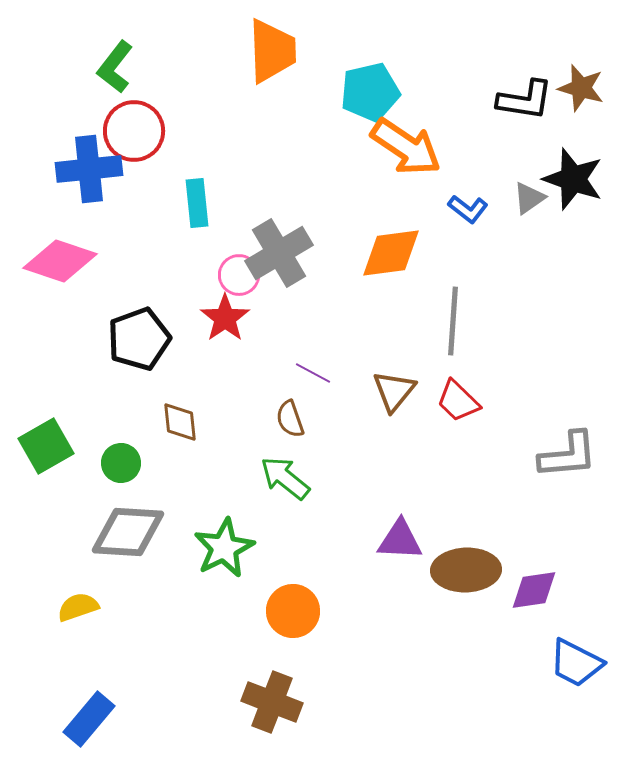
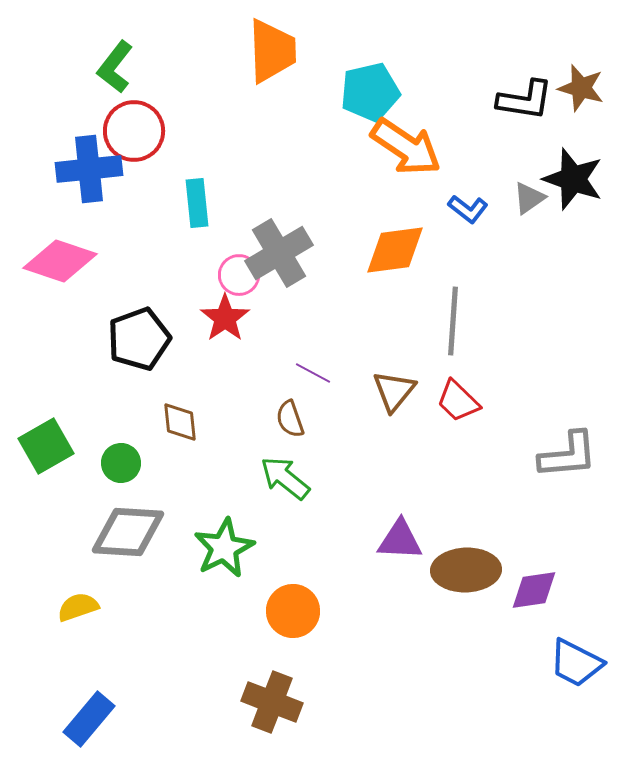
orange diamond: moved 4 px right, 3 px up
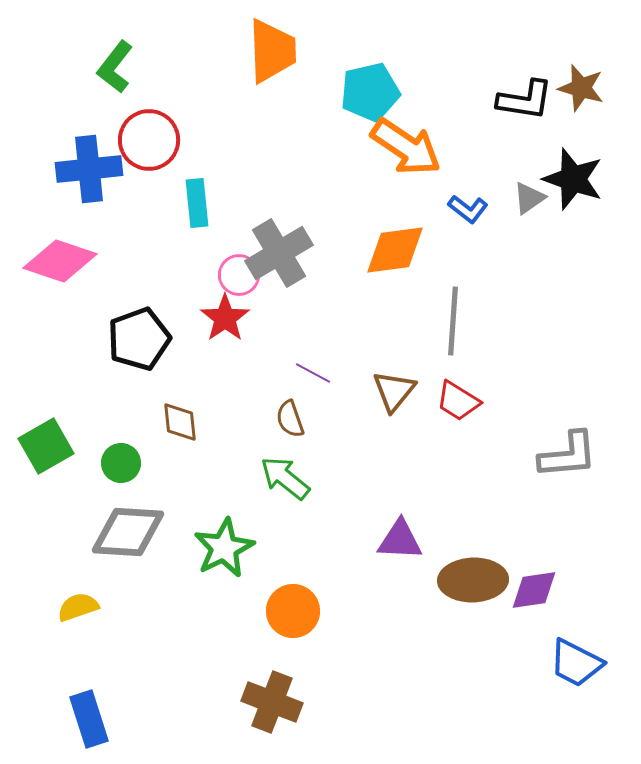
red circle: moved 15 px right, 9 px down
red trapezoid: rotated 12 degrees counterclockwise
brown ellipse: moved 7 px right, 10 px down
blue rectangle: rotated 58 degrees counterclockwise
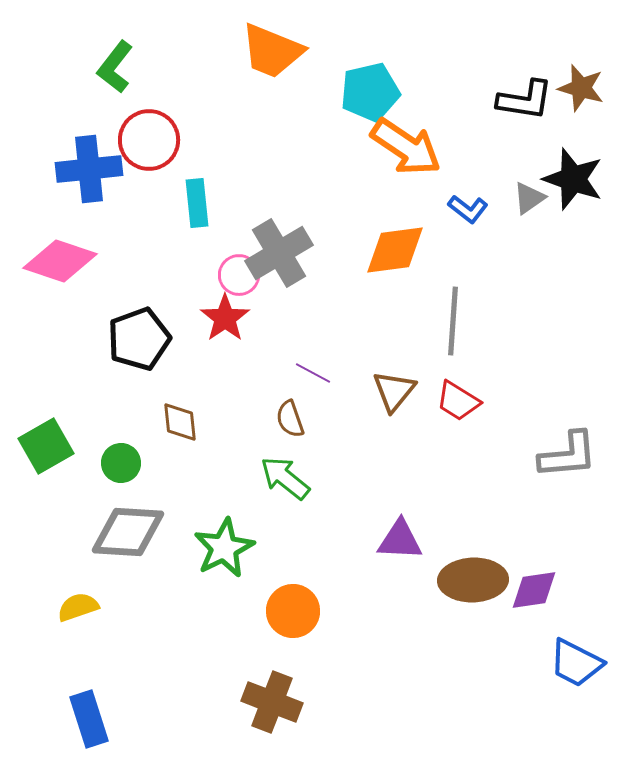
orange trapezoid: rotated 114 degrees clockwise
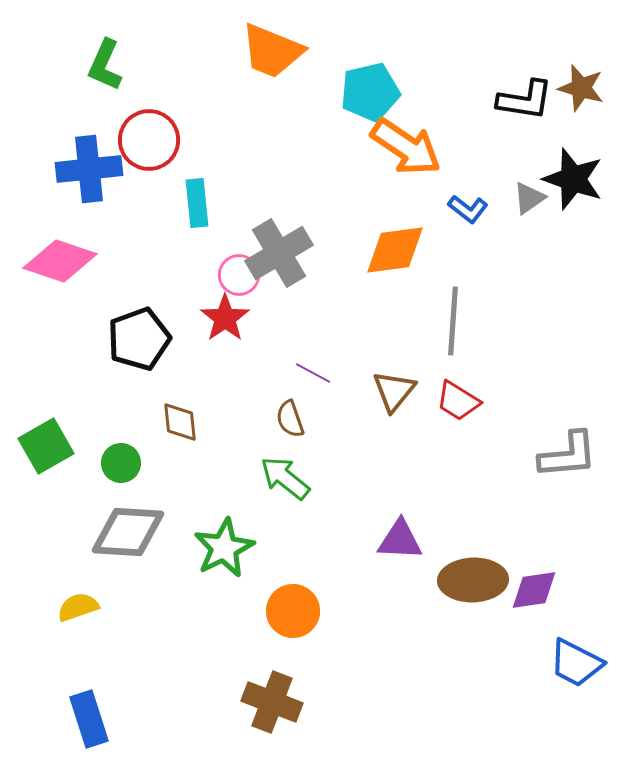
green L-shape: moved 10 px left, 2 px up; rotated 14 degrees counterclockwise
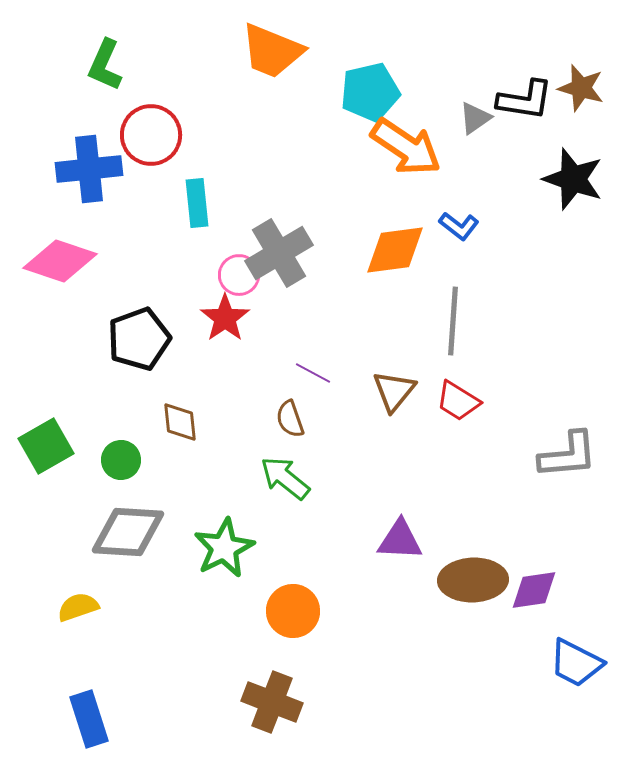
red circle: moved 2 px right, 5 px up
gray triangle: moved 54 px left, 80 px up
blue L-shape: moved 9 px left, 17 px down
green circle: moved 3 px up
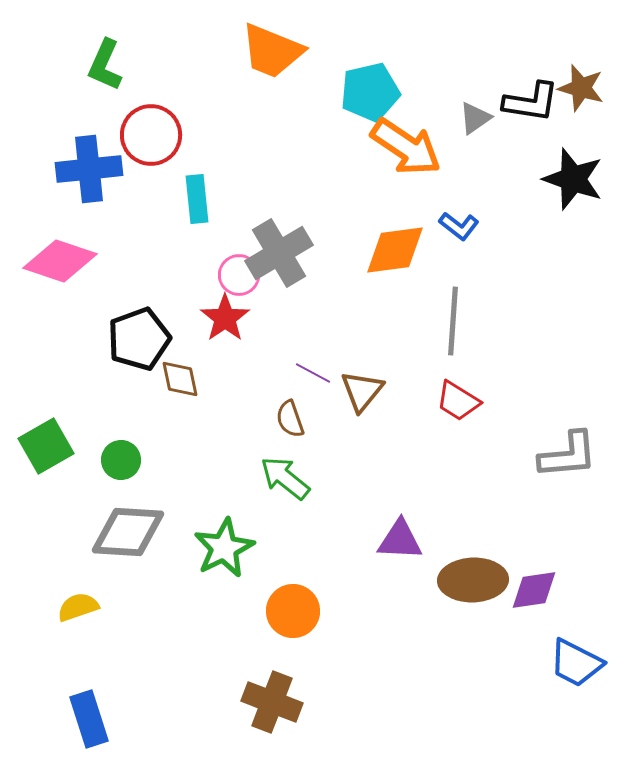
black L-shape: moved 6 px right, 2 px down
cyan rectangle: moved 4 px up
brown triangle: moved 32 px left
brown diamond: moved 43 px up; rotated 6 degrees counterclockwise
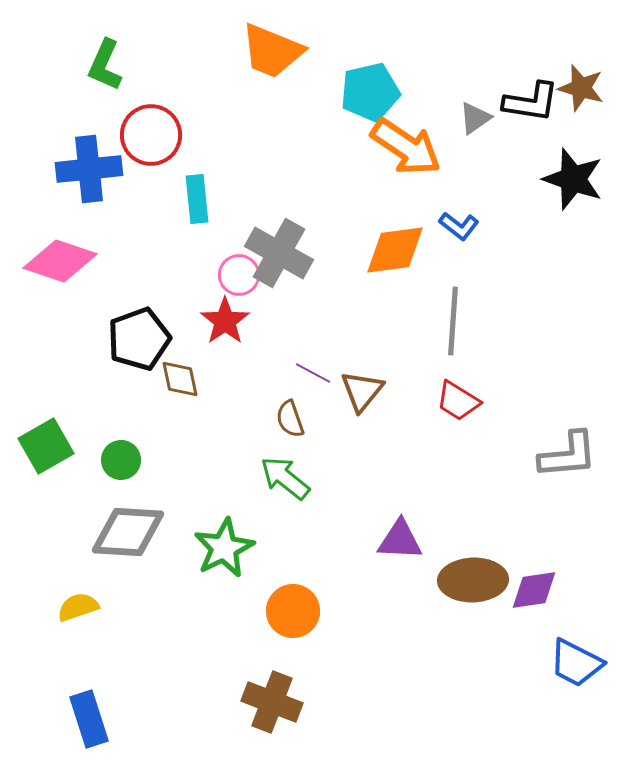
gray cross: rotated 30 degrees counterclockwise
red star: moved 3 px down
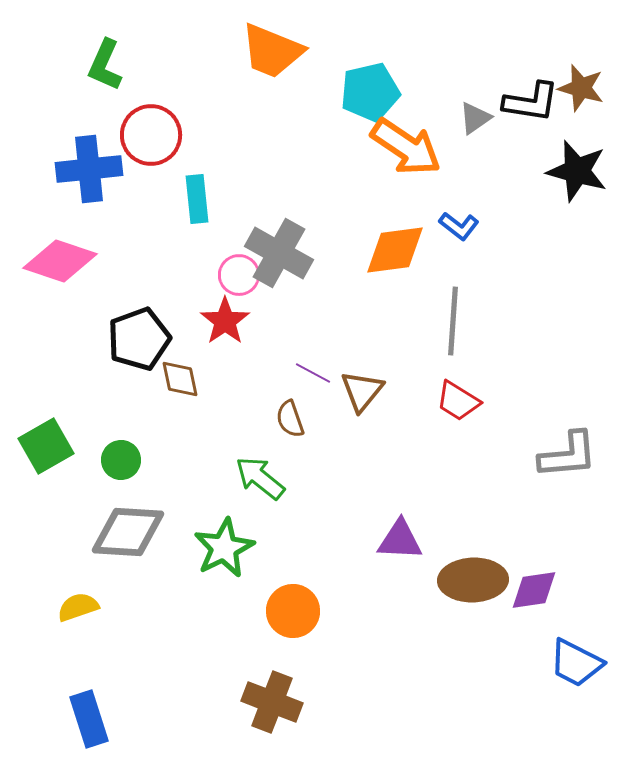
black star: moved 4 px right, 8 px up; rotated 4 degrees counterclockwise
green arrow: moved 25 px left
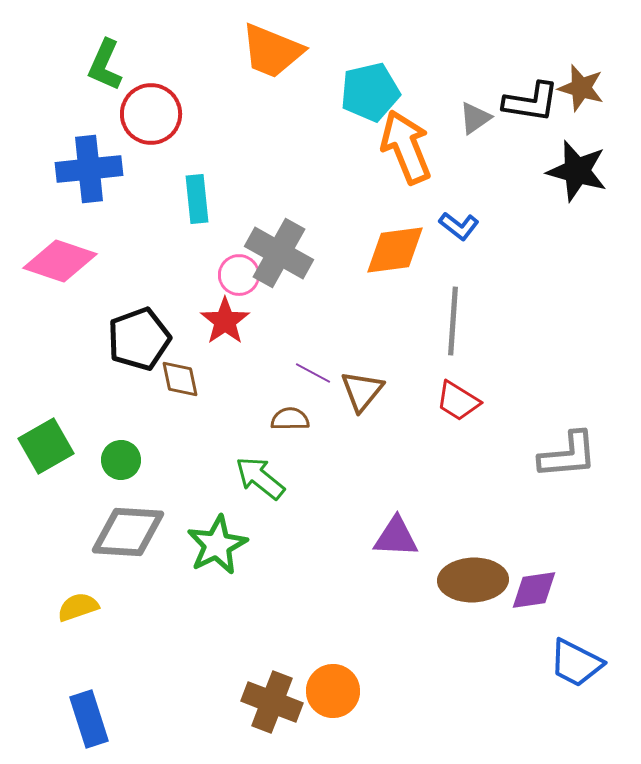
red circle: moved 21 px up
orange arrow: rotated 146 degrees counterclockwise
brown semicircle: rotated 108 degrees clockwise
purple triangle: moved 4 px left, 3 px up
green star: moved 7 px left, 3 px up
orange circle: moved 40 px right, 80 px down
